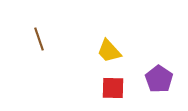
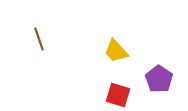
yellow trapezoid: moved 7 px right
red square: moved 5 px right, 7 px down; rotated 15 degrees clockwise
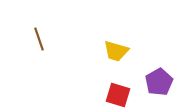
yellow trapezoid: rotated 32 degrees counterclockwise
purple pentagon: moved 3 px down; rotated 8 degrees clockwise
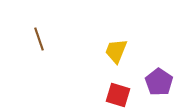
yellow trapezoid: rotated 96 degrees clockwise
purple pentagon: rotated 8 degrees counterclockwise
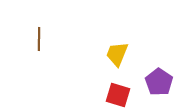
brown line: rotated 20 degrees clockwise
yellow trapezoid: moved 1 px right, 3 px down
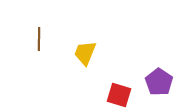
yellow trapezoid: moved 32 px left, 1 px up
red square: moved 1 px right
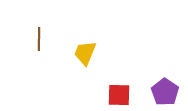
purple pentagon: moved 6 px right, 10 px down
red square: rotated 15 degrees counterclockwise
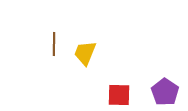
brown line: moved 15 px right, 5 px down
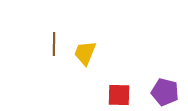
purple pentagon: rotated 20 degrees counterclockwise
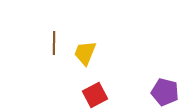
brown line: moved 1 px up
red square: moved 24 px left; rotated 30 degrees counterclockwise
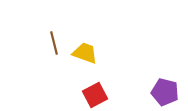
brown line: rotated 15 degrees counterclockwise
yellow trapezoid: rotated 88 degrees clockwise
